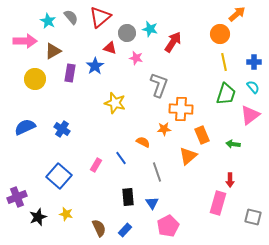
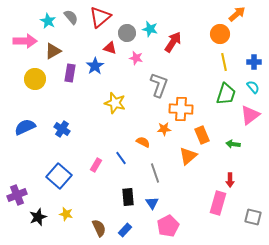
gray line at (157, 172): moved 2 px left, 1 px down
purple cross at (17, 197): moved 2 px up
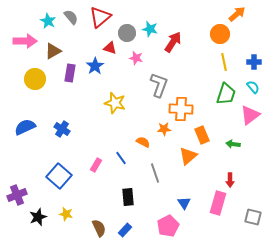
blue triangle at (152, 203): moved 32 px right
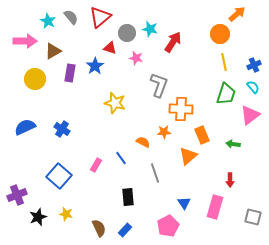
blue cross at (254, 62): moved 3 px down; rotated 24 degrees counterclockwise
orange star at (164, 129): moved 3 px down
pink rectangle at (218, 203): moved 3 px left, 4 px down
